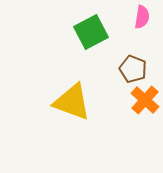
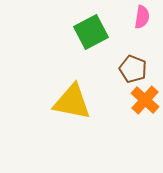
yellow triangle: rotated 9 degrees counterclockwise
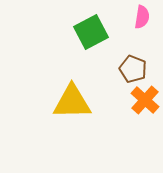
yellow triangle: rotated 12 degrees counterclockwise
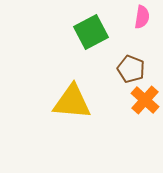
brown pentagon: moved 2 px left
yellow triangle: rotated 6 degrees clockwise
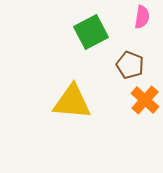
brown pentagon: moved 1 px left, 4 px up
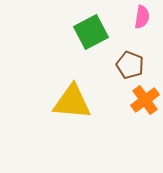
orange cross: rotated 12 degrees clockwise
